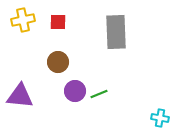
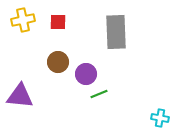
purple circle: moved 11 px right, 17 px up
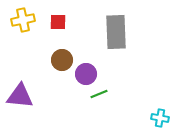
brown circle: moved 4 px right, 2 px up
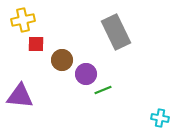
red square: moved 22 px left, 22 px down
gray rectangle: rotated 24 degrees counterclockwise
green line: moved 4 px right, 4 px up
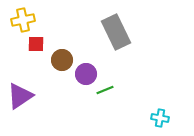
green line: moved 2 px right
purple triangle: rotated 40 degrees counterclockwise
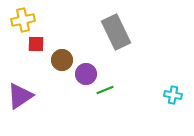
cyan cross: moved 13 px right, 23 px up
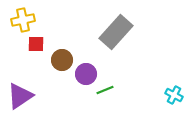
gray rectangle: rotated 68 degrees clockwise
cyan cross: moved 1 px right; rotated 18 degrees clockwise
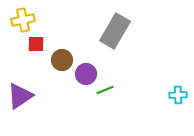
gray rectangle: moved 1 px left, 1 px up; rotated 12 degrees counterclockwise
cyan cross: moved 4 px right; rotated 30 degrees counterclockwise
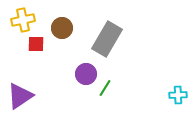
gray rectangle: moved 8 px left, 8 px down
brown circle: moved 32 px up
green line: moved 2 px up; rotated 36 degrees counterclockwise
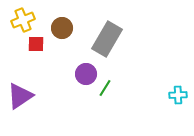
yellow cross: rotated 10 degrees counterclockwise
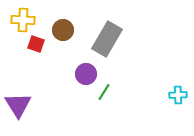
yellow cross: rotated 25 degrees clockwise
brown circle: moved 1 px right, 2 px down
red square: rotated 18 degrees clockwise
green line: moved 1 px left, 4 px down
purple triangle: moved 2 px left, 9 px down; rotated 28 degrees counterclockwise
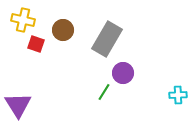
yellow cross: rotated 10 degrees clockwise
purple circle: moved 37 px right, 1 px up
